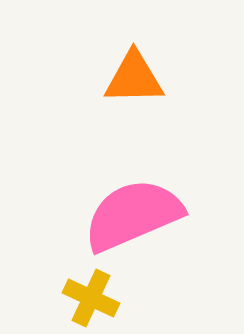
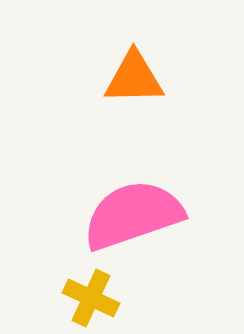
pink semicircle: rotated 4 degrees clockwise
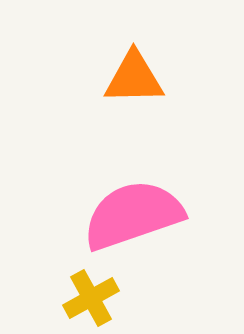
yellow cross: rotated 36 degrees clockwise
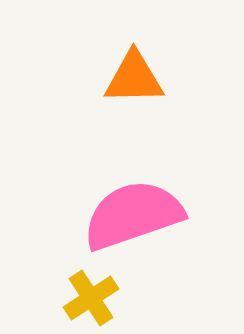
yellow cross: rotated 4 degrees counterclockwise
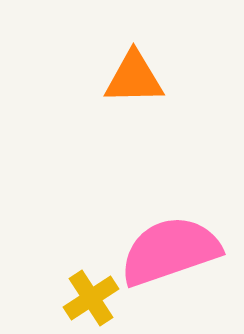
pink semicircle: moved 37 px right, 36 px down
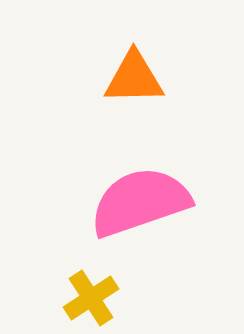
pink semicircle: moved 30 px left, 49 px up
